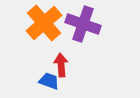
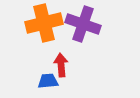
orange cross: rotated 27 degrees clockwise
blue trapezoid: moved 1 px left; rotated 25 degrees counterclockwise
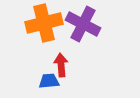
purple cross: rotated 8 degrees clockwise
blue trapezoid: moved 1 px right
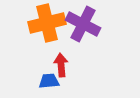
orange cross: moved 3 px right
